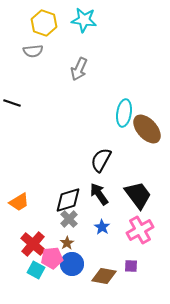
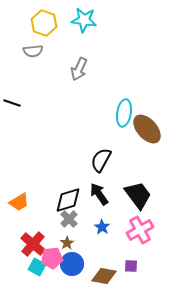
cyan square: moved 1 px right, 3 px up
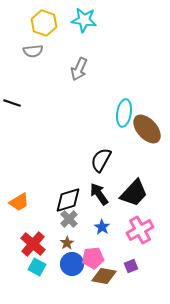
black trapezoid: moved 4 px left, 2 px up; rotated 80 degrees clockwise
pink pentagon: moved 41 px right
purple square: rotated 24 degrees counterclockwise
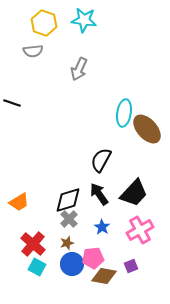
brown star: rotated 16 degrees clockwise
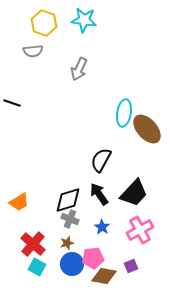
gray cross: moved 1 px right; rotated 24 degrees counterclockwise
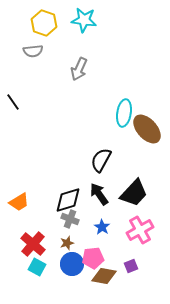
black line: moved 1 px right, 1 px up; rotated 36 degrees clockwise
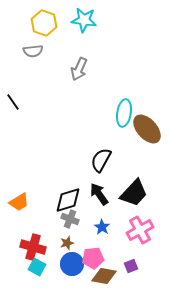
red cross: moved 3 px down; rotated 25 degrees counterclockwise
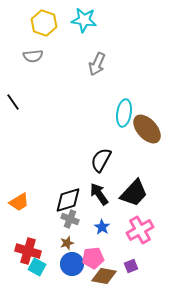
gray semicircle: moved 5 px down
gray arrow: moved 18 px right, 5 px up
red cross: moved 5 px left, 4 px down
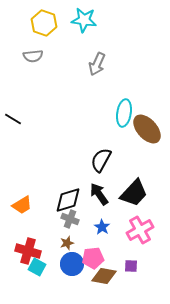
black line: moved 17 px down; rotated 24 degrees counterclockwise
orange trapezoid: moved 3 px right, 3 px down
purple square: rotated 24 degrees clockwise
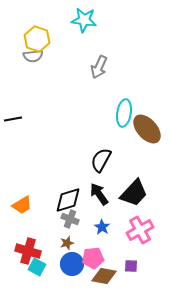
yellow hexagon: moved 7 px left, 16 px down
gray arrow: moved 2 px right, 3 px down
black line: rotated 42 degrees counterclockwise
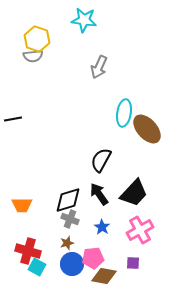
orange trapezoid: rotated 30 degrees clockwise
purple square: moved 2 px right, 3 px up
